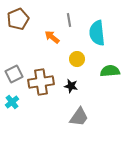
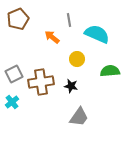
cyan semicircle: moved 1 px down; rotated 120 degrees clockwise
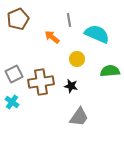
cyan cross: rotated 16 degrees counterclockwise
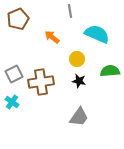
gray line: moved 1 px right, 9 px up
black star: moved 8 px right, 5 px up
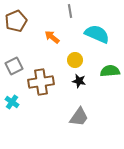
brown pentagon: moved 2 px left, 2 px down
yellow circle: moved 2 px left, 1 px down
gray square: moved 8 px up
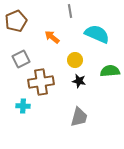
gray square: moved 7 px right, 7 px up
cyan cross: moved 11 px right, 4 px down; rotated 32 degrees counterclockwise
gray trapezoid: rotated 20 degrees counterclockwise
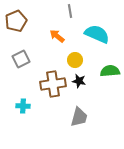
orange arrow: moved 5 px right, 1 px up
brown cross: moved 12 px right, 2 px down
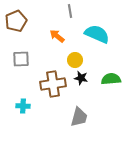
gray square: rotated 24 degrees clockwise
green semicircle: moved 1 px right, 8 px down
black star: moved 2 px right, 3 px up
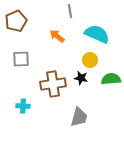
yellow circle: moved 15 px right
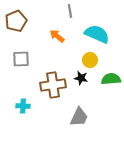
brown cross: moved 1 px down
gray trapezoid: rotated 10 degrees clockwise
